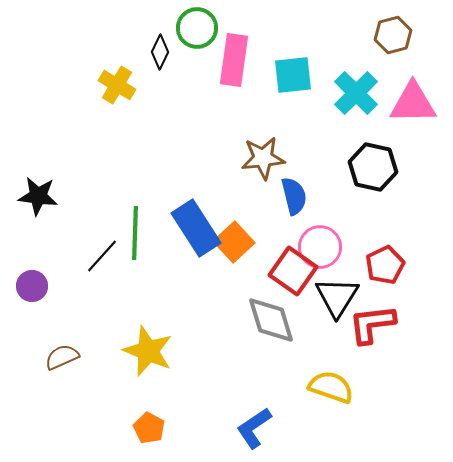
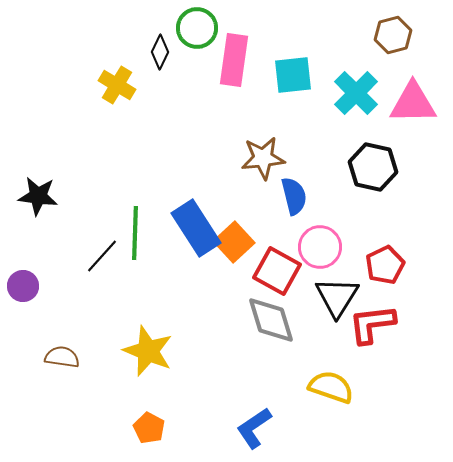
red square: moved 16 px left; rotated 6 degrees counterclockwise
purple circle: moved 9 px left
brown semicircle: rotated 32 degrees clockwise
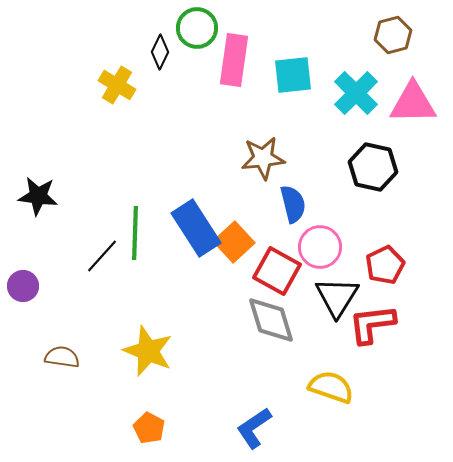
blue semicircle: moved 1 px left, 8 px down
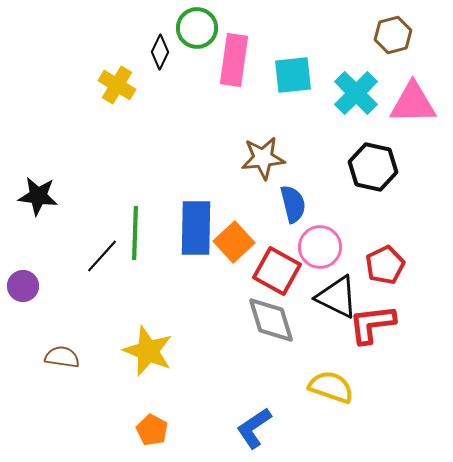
blue rectangle: rotated 34 degrees clockwise
black triangle: rotated 36 degrees counterclockwise
orange pentagon: moved 3 px right, 2 px down
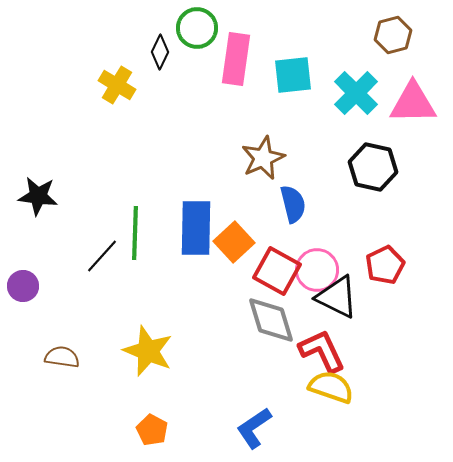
pink rectangle: moved 2 px right, 1 px up
brown star: rotated 18 degrees counterclockwise
pink circle: moved 3 px left, 23 px down
red L-shape: moved 50 px left, 27 px down; rotated 72 degrees clockwise
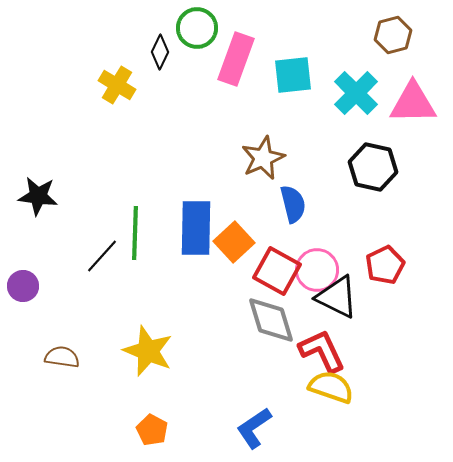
pink rectangle: rotated 12 degrees clockwise
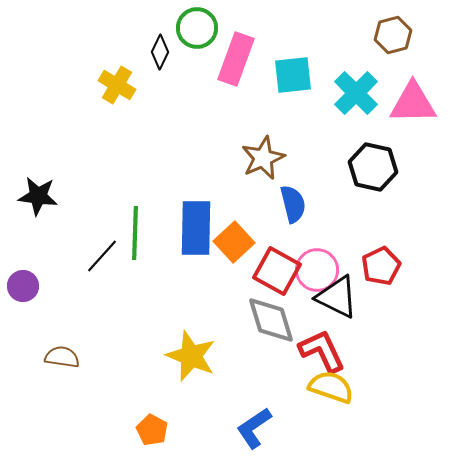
red pentagon: moved 4 px left, 1 px down
yellow star: moved 43 px right, 5 px down
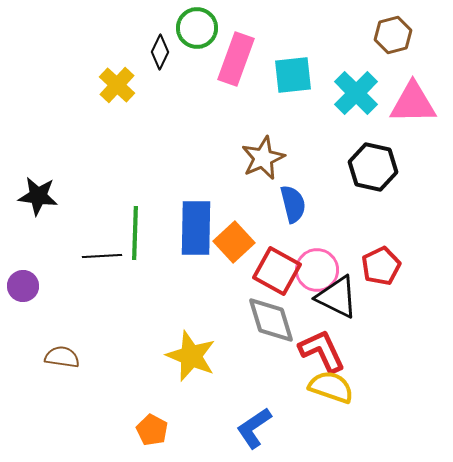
yellow cross: rotated 12 degrees clockwise
black line: rotated 45 degrees clockwise
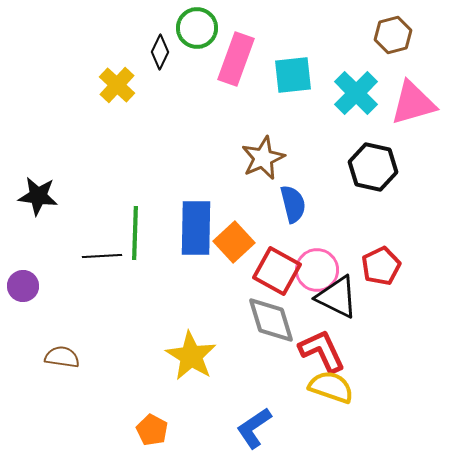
pink triangle: rotated 15 degrees counterclockwise
yellow star: rotated 9 degrees clockwise
